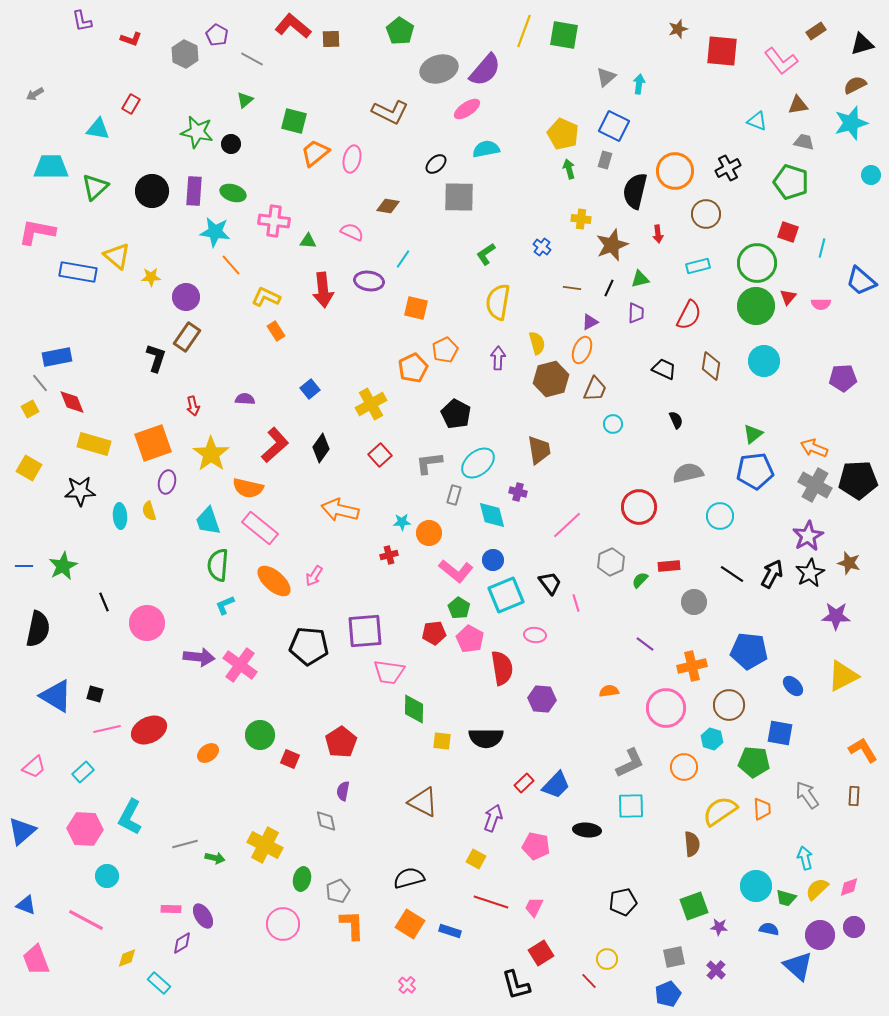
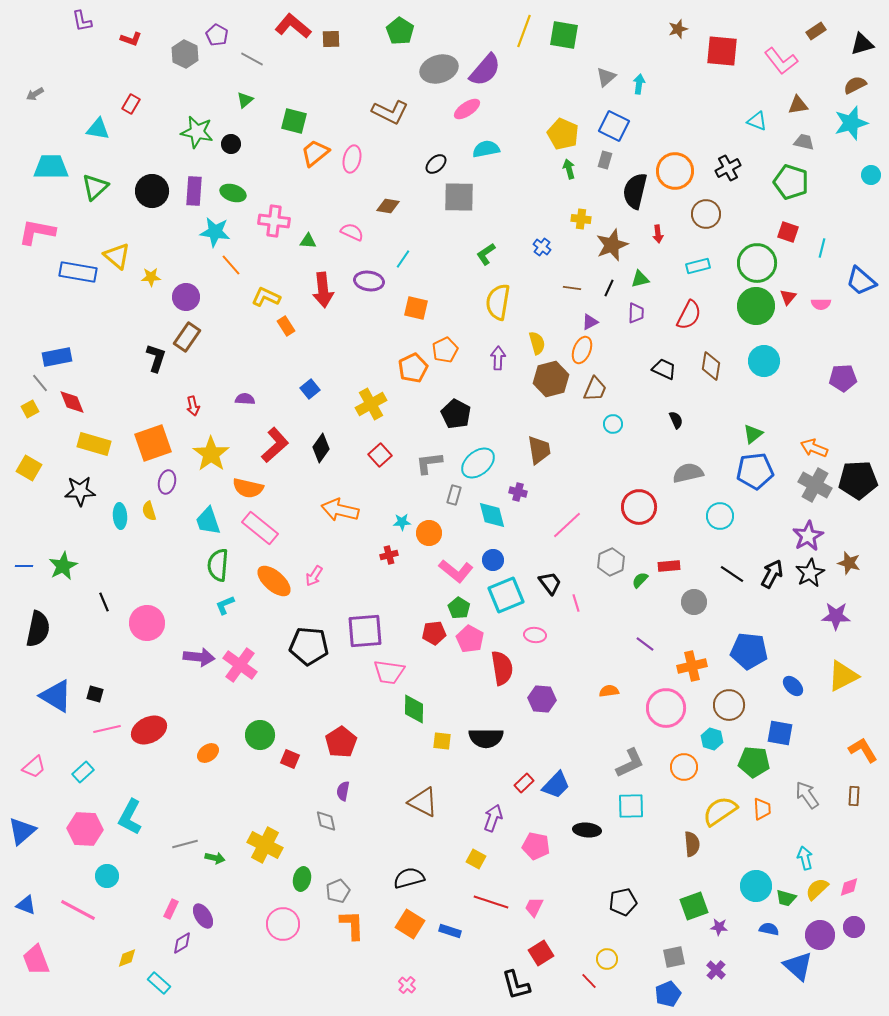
orange rectangle at (276, 331): moved 10 px right, 5 px up
pink rectangle at (171, 909): rotated 66 degrees counterclockwise
pink line at (86, 920): moved 8 px left, 10 px up
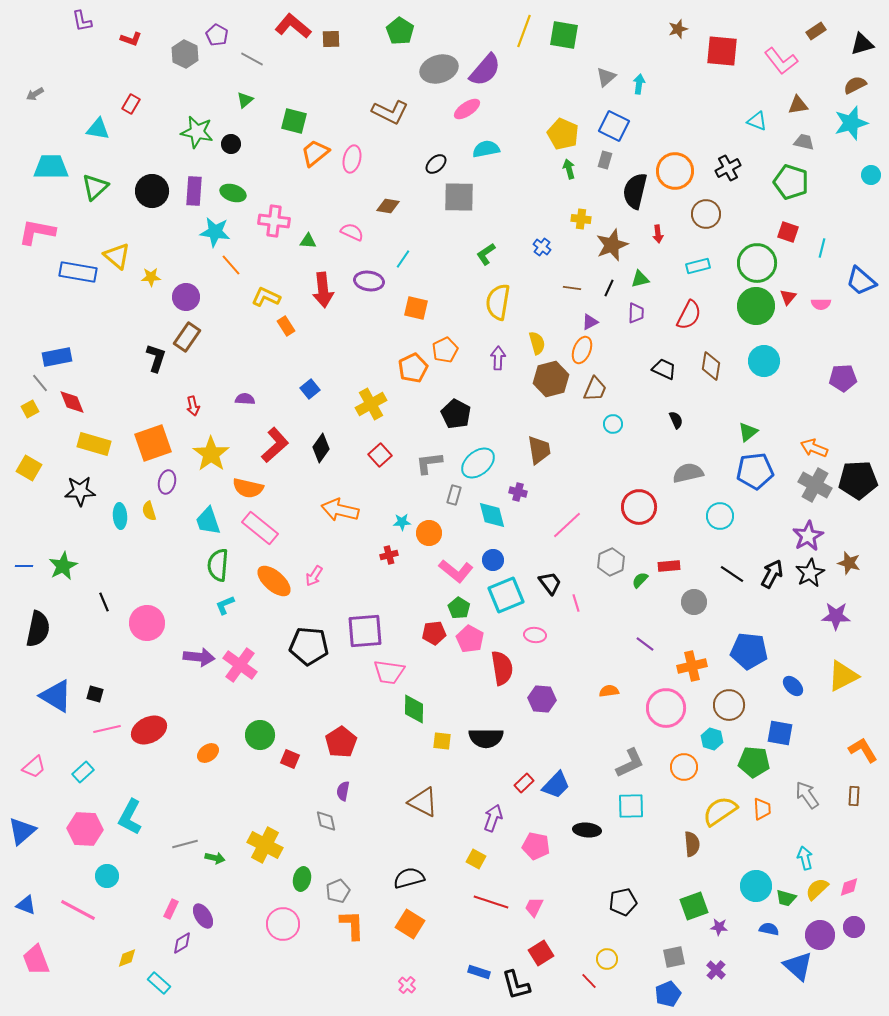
green triangle at (753, 434): moved 5 px left, 2 px up
blue rectangle at (450, 931): moved 29 px right, 41 px down
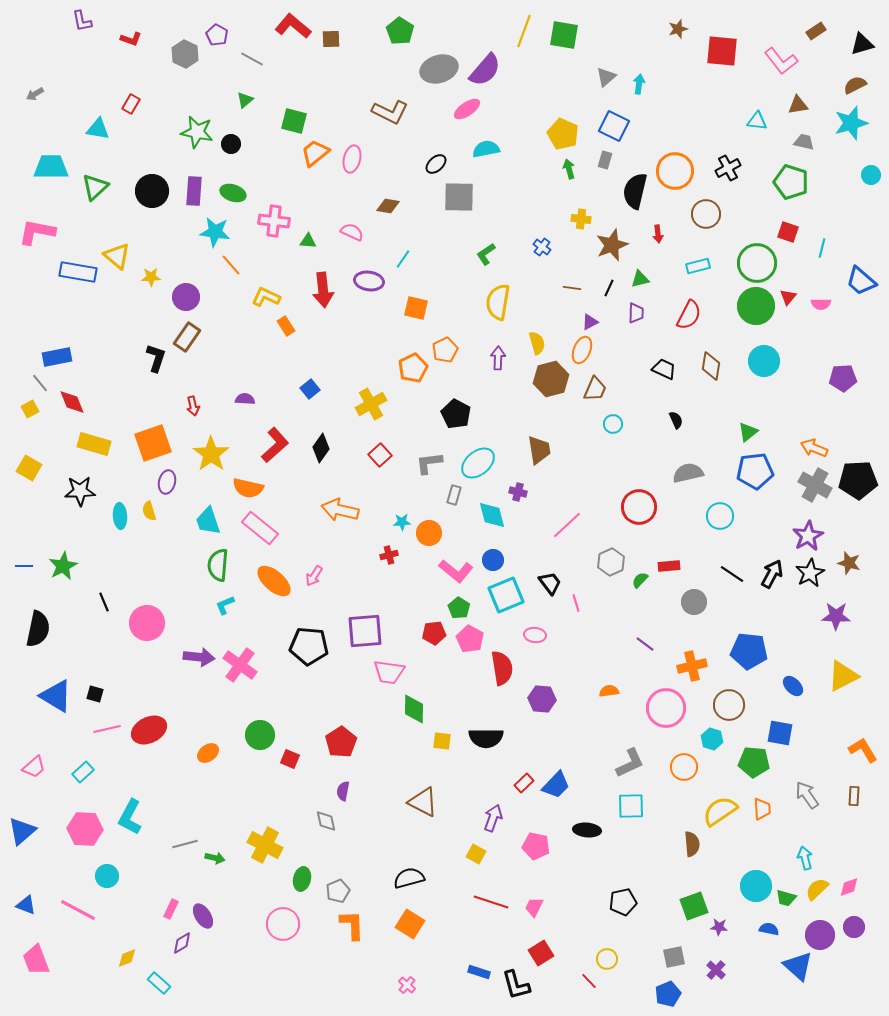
cyan triangle at (757, 121): rotated 15 degrees counterclockwise
yellow square at (476, 859): moved 5 px up
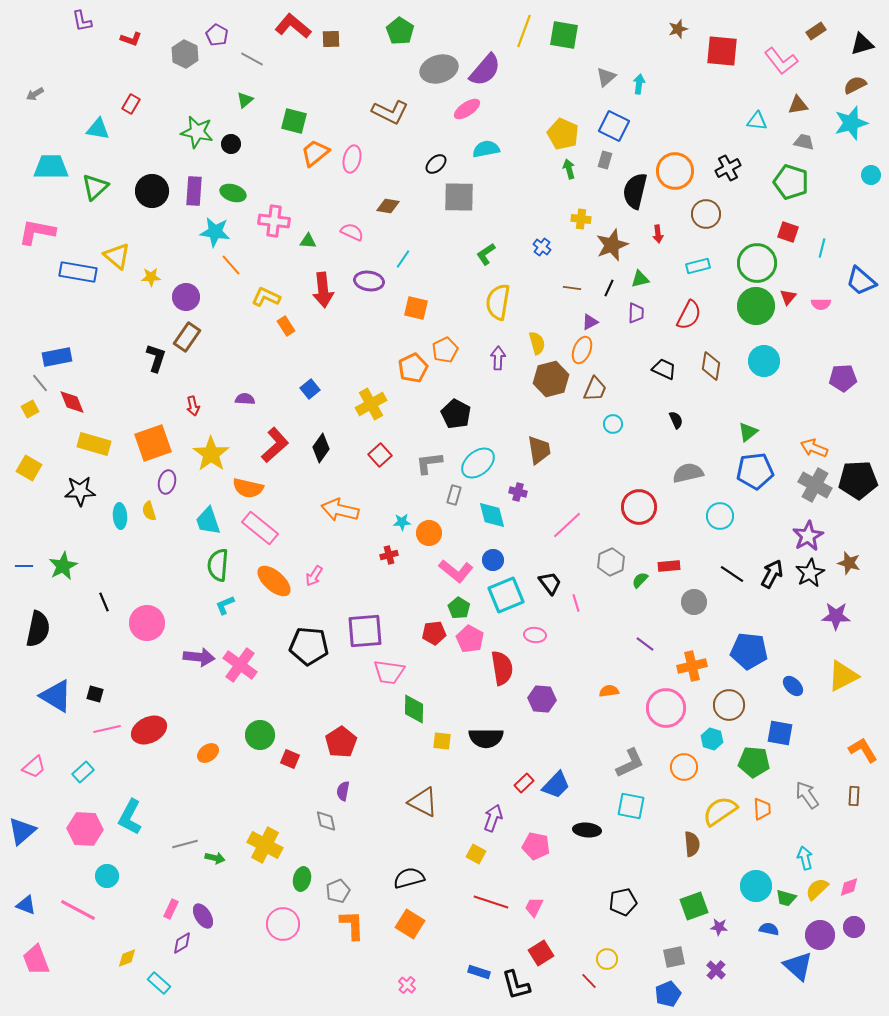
cyan square at (631, 806): rotated 12 degrees clockwise
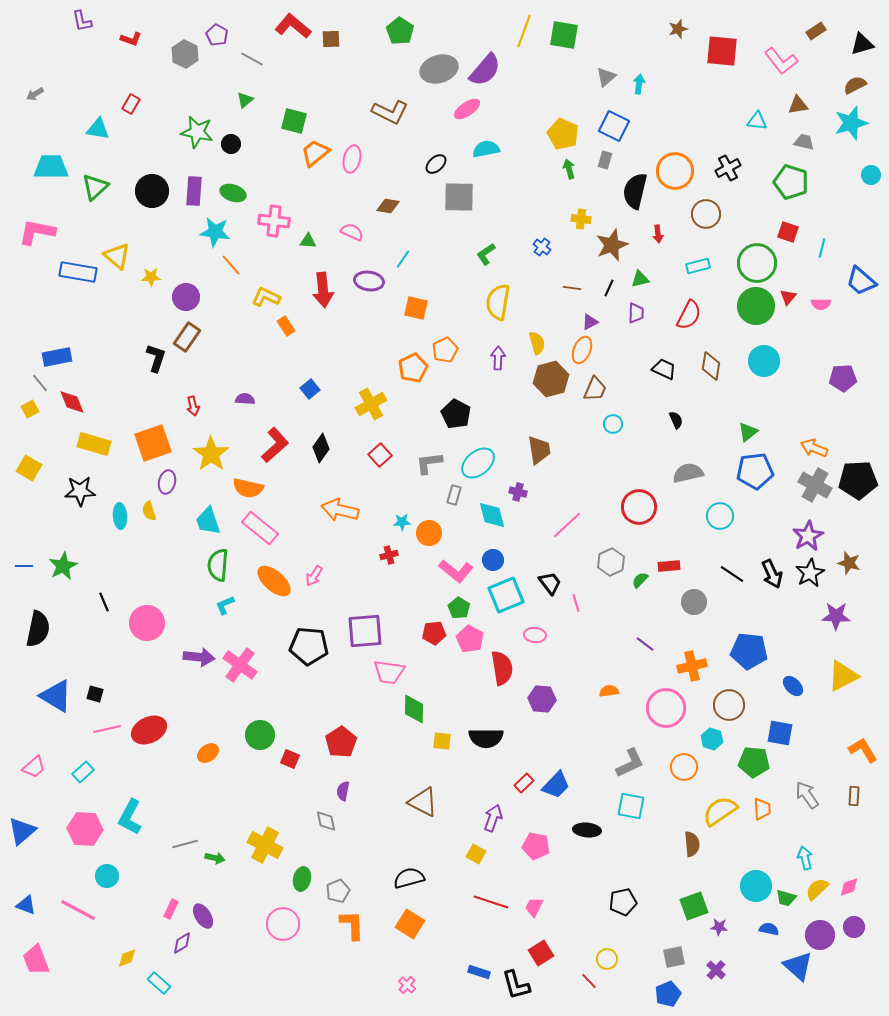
black arrow at (772, 574): rotated 128 degrees clockwise
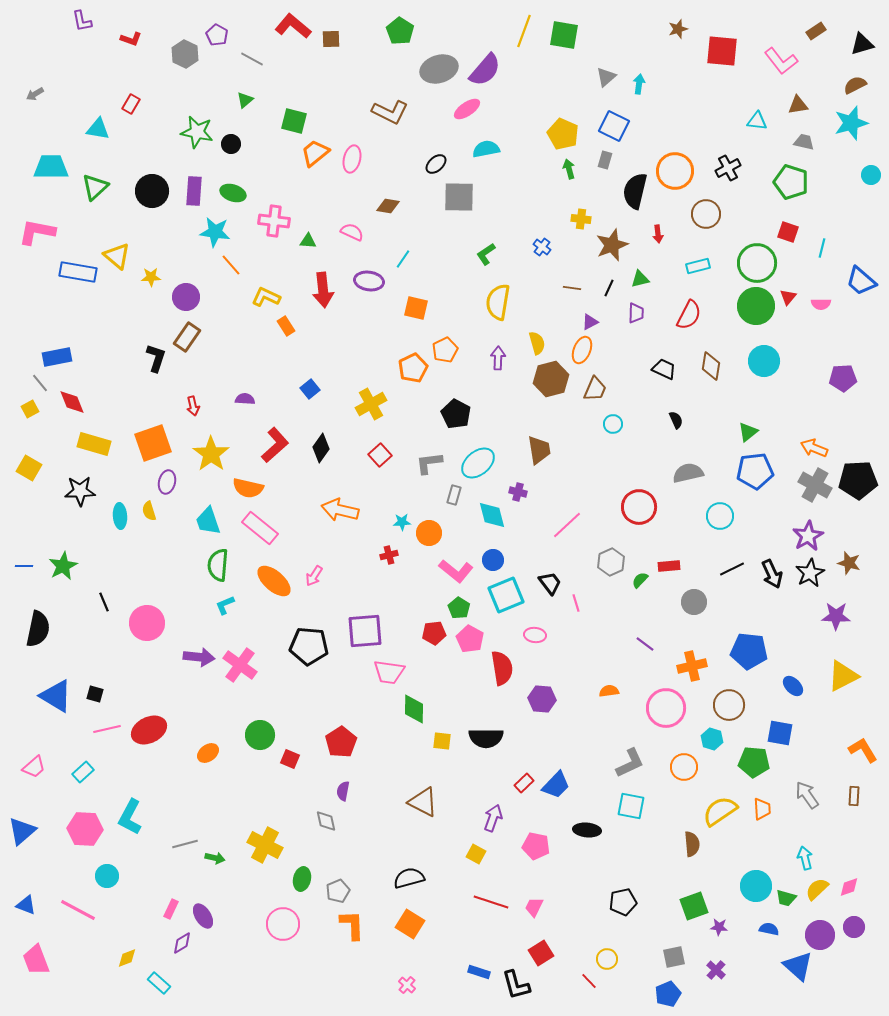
black line at (732, 574): moved 5 px up; rotated 60 degrees counterclockwise
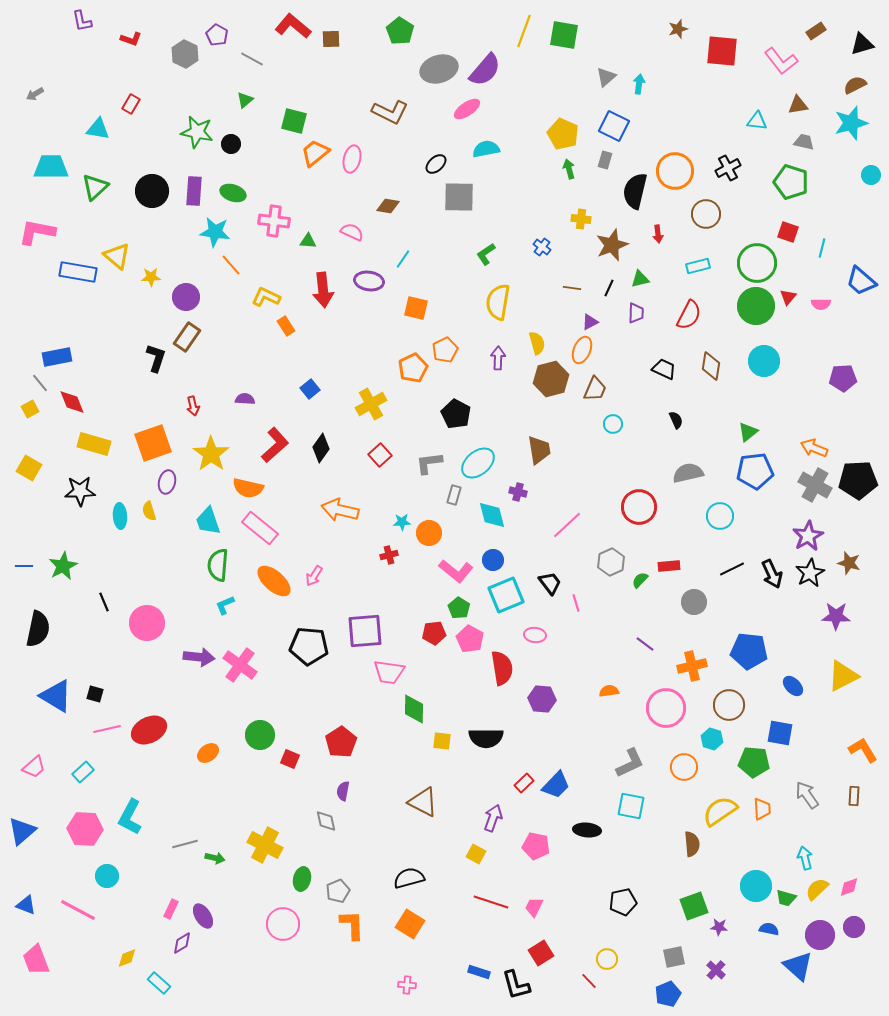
pink cross at (407, 985): rotated 36 degrees counterclockwise
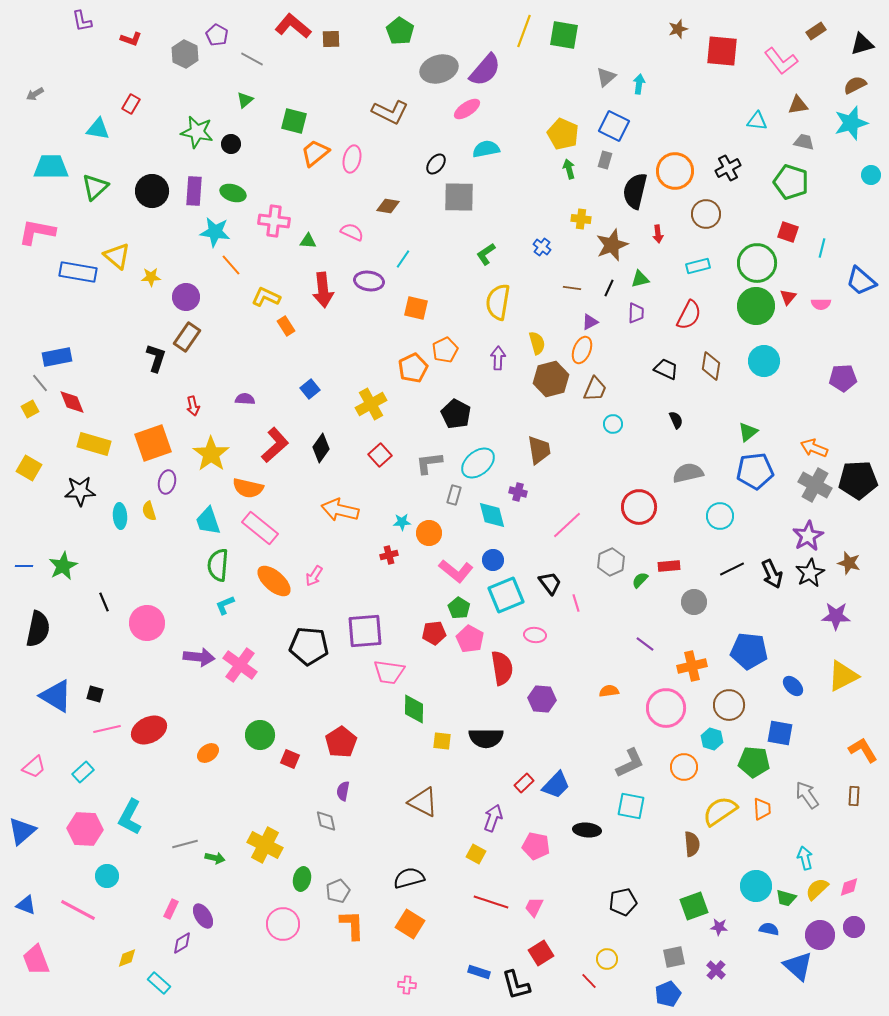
black ellipse at (436, 164): rotated 10 degrees counterclockwise
black trapezoid at (664, 369): moved 2 px right
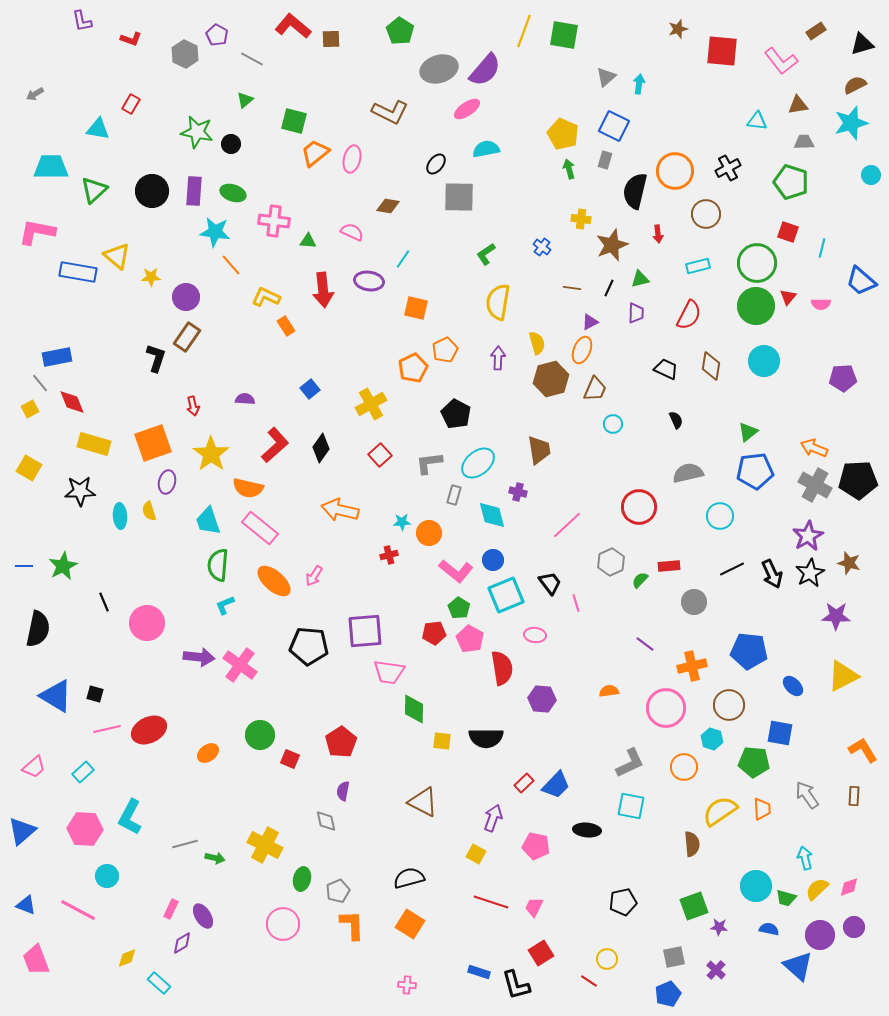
gray trapezoid at (804, 142): rotated 15 degrees counterclockwise
green triangle at (95, 187): moved 1 px left, 3 px down
red line at (589, 981): rotated 12 degrees counterclockwise
